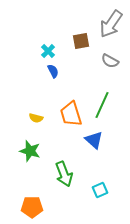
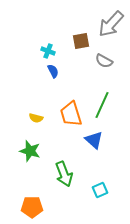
gray arrow: rotated 8 degrees clockwise
cyan cross: rotated 24 degrees counterclockwise
gray semicircle: moved 6 px left
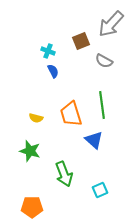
brown square: rotated 12 degrees counterclockwise
green line: rotated 32 degrees counterclockwise
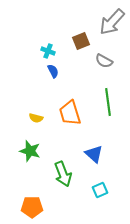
gray arrow: moved 1 px right, 2 px up
green line: moved 6 px right, 3 px up
orange trapezoid: moved 1 px left, 1 px up
blue triangle: moved 14 px down
green arrow: moved 1 px left
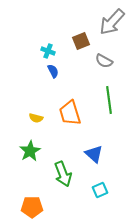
green line: moved 1 px right, 2 px up
green star: rotated 25 degrees clockwise
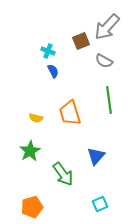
gray arrow: moved 5 px left, 5 px down
blue triangle: moved 2 px right, 2 px down; rotated 30 degrees clockwise
green arrow: rotated 15 degrees counterclockwise
cyan square: moved 14 px down
orange pentagon: rotated 15 degrees counterclockwise
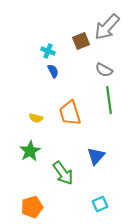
gray semicircle: moved 9 px down
green arrow: moved 1 px up
